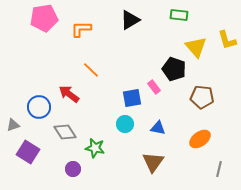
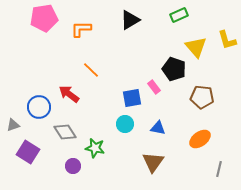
green rectangle: rotated 30 degrees counterclockwise
purple circle: moved 3 px up
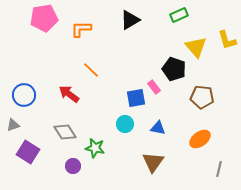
blue square: moved 4 px right
blue circle: moved 15 px left, 12 px up
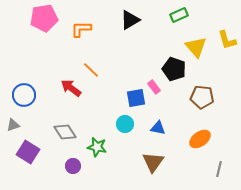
red arrow: moved 2 px right, 6 px up
green star: moved 2 px right, 1 px up
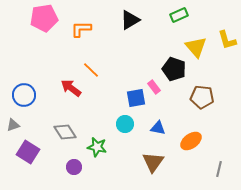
orange ellipse: moved 9 px left, 2 px down
purple circle: moved 1 px right, 1 px down
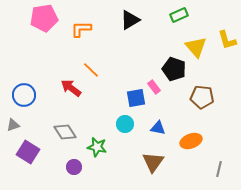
orange ellipse: rotated 15 degrees clockwise
